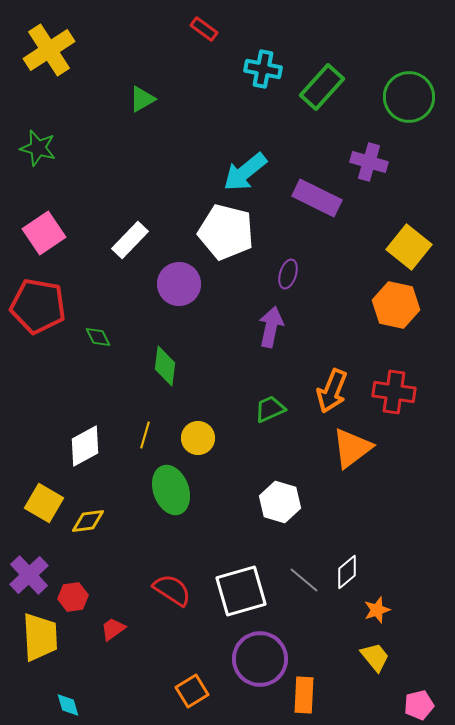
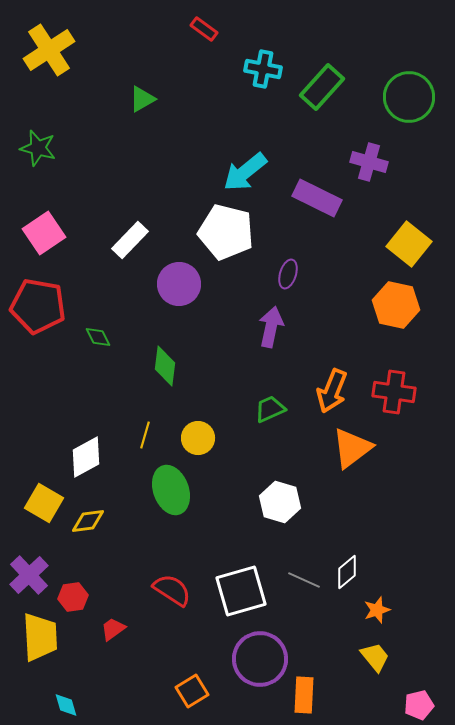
yellow square at (409, 247): moved 3 px up
white diamond at (85, 446): moved 1 px right, 11 px down
gray line at (304, 580): rotated 16 degrees counterclockwise
cyan diamond at (68, 705): moved 2 px left
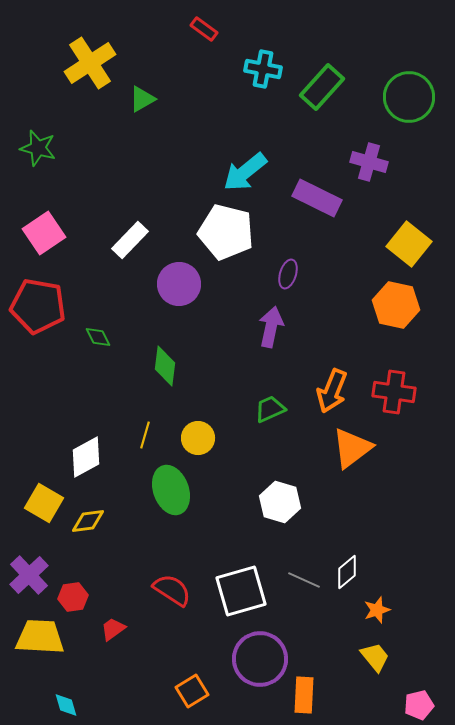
yellow cross at (49, 50): moved 41 px right, 13 px down
yellow trapezoid at (40, 637): rotated 84 degrees counterclockwise
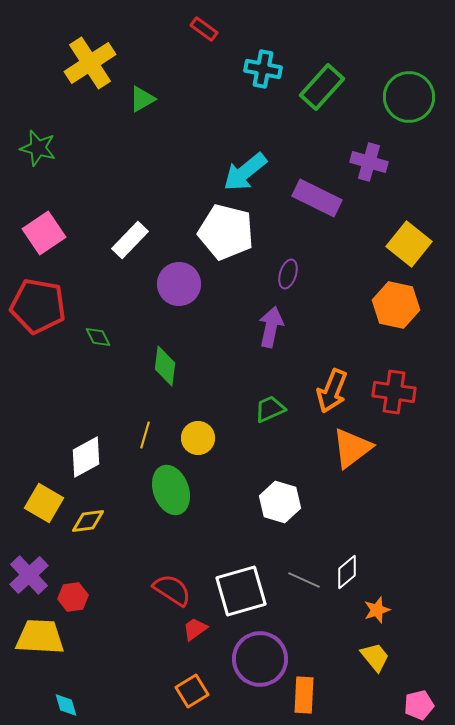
red trapezoid at (113, 629): moved 82 px right
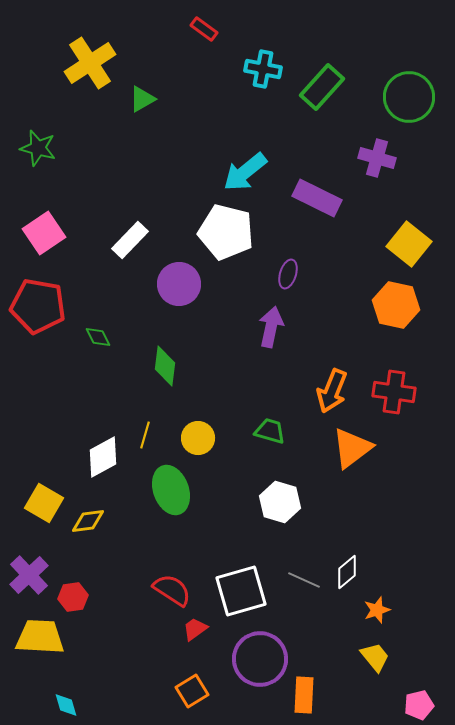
purple cross at (369, 162): moved 8 px right, 4 px up
green trapezoid at (270, 409): moved 22 px down; rotated 40 degrees clockwise
white diamond at (86, 457): moved 17 px right
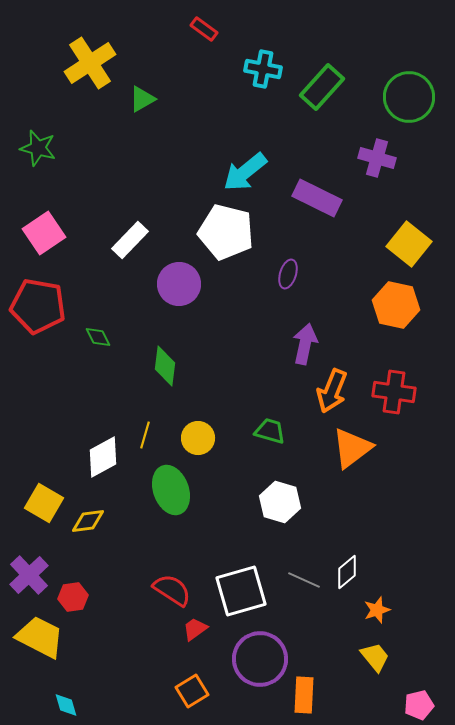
purple arrow at (271, 327): moved 34 px right, 17 px down
yellow trapezoid at (40, 637): rotated 24 degrees clockwise
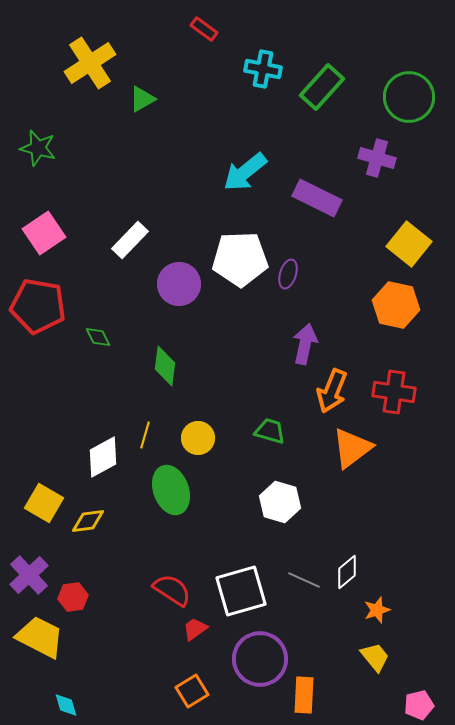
white pentagon at (226, 232): moved 14 px right, 27 px down; rotated 16 degrees counterclockwise
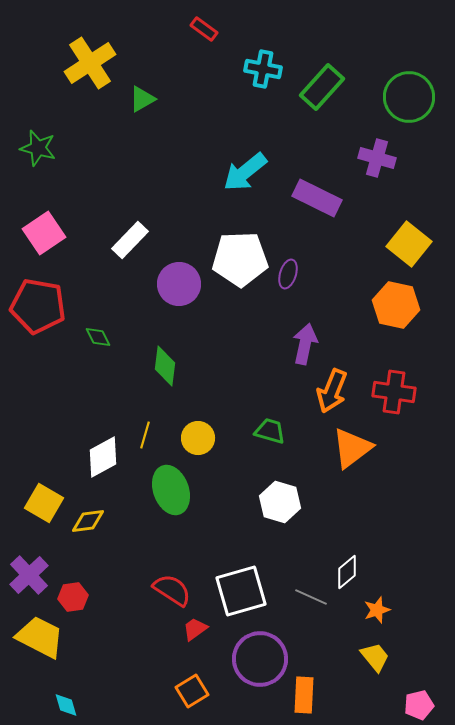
gray line at (304, 580): moved 7 px right, 17 px down
